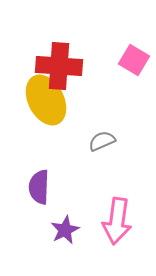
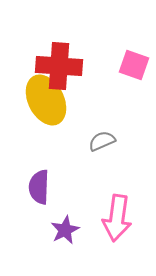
pink square: moved 5 px down; rotated 12 degrees counterclockwise
pink arrow: moved 3 px up
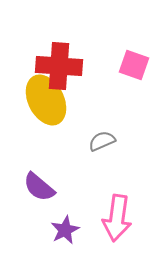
purple semicircle: rotated 52 degrees counterclockwise
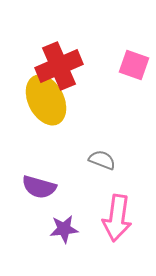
red cross: rotated 27 degrees counterclockwise
gray semicircle: moved 19 px down; rotated 44 degrees clockwise
purple semicircle: rotated 24 degrees counterclockwise
purple star: moved 1 px left, 1 px up; rotated 20 degrees clockwise
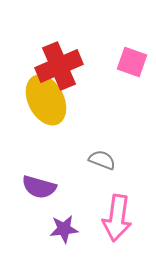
pink square: moved 2 px left, 3 px up
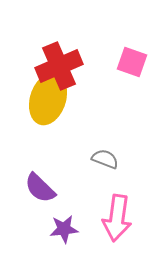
yellow ellipse: moved 2 px right, 1 px up; rotated 45 degrees clockwise
gray semicircle: moved 3 px right, 1 px up
purple semicircle: moved 1 px right, 1 px down; rotated 28 degrees clockwise
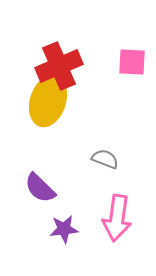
pink square: rotated 16 degrees counterclockwise
yellow ellipse: moved 2 px down
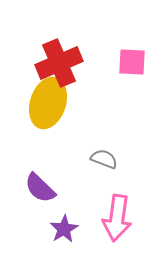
red cross: moved 3 px up
yellow ellipse: moved 2 px down
gray semicircle: moved 1 px left
purple star: rotated 24 degrees counterclockwise
